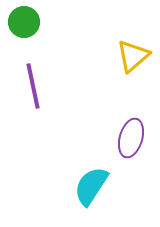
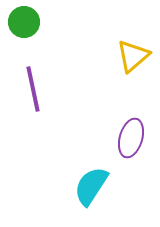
purple line: moved 3 px down
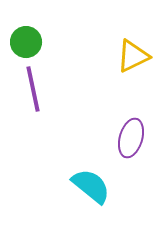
green circle: moved 2 px right, 20 px down
yellow triangle: rotated 15 degrees clockwise
cyan semicircle: rotated 96 degrees clockwise
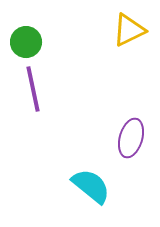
yellow triangle: moved 4 px left, 26 px up
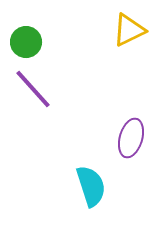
purple line: rotated 30 degrees counterclockwise
cyan semicircle: rotated 33 degrees clockwise
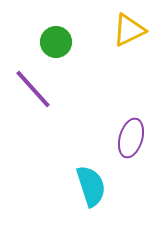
green circle: moved 30 px right
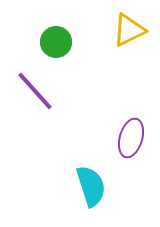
purple line: moved 2 px right, 2 px down
